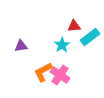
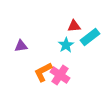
cyan star: moved 4 px right
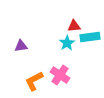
cyan rectangle: rotated 30 degrees clockwise
cyan star: moved 1 px right, 2 px up
orange L-shape: moved 9 px left, 9 px down
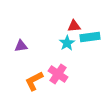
pink cross: moved 2 px left, 1 px up
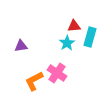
cyan rectangle: rotated 66 degrees counterclockwise
pink cross: moved 1 px left, 1 px up
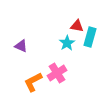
red triangle: moved 3 px right; rotated 16 degrees clockwise
purple triangle: rotated 32 degrees clockwise
pink cross: rotated 24 degrees clockwise
orange L-shape: moved 1 px left, 1 px down
